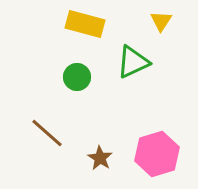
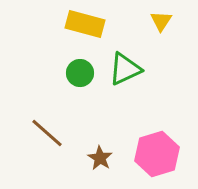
green triangle: moved 8 px left, 7 px down
green circle: moved 3 px right, 4 px up
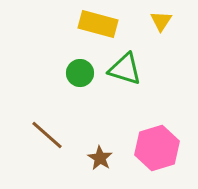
yellow rectangle: moved 13 px right
green triangle: rotated 42 degrees clockwise
brown line: moved 2 px down
pink hexagon: moved 6 px up
